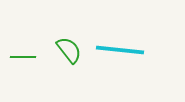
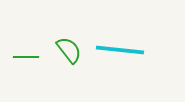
green line: moved 3 px right
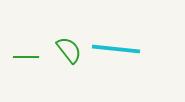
cyan line: moved 4 px left, 1 px up
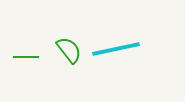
cyan line: rotated 18 degrees counterclockwise
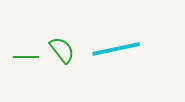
green semicircle: moved 7 px left
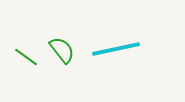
green line: rotated 35 degrees clockwise
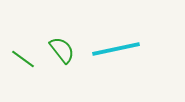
green line: moved 3 px left, 2 px down
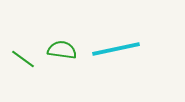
green semicircle: rotated 44 degrees counterclockwise
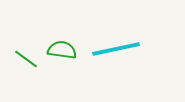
green line: moved 3 px right
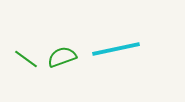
green semicircle: moved 7 px down; rotated 28 degrees counterclockwise
